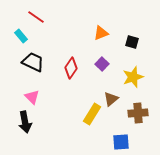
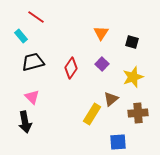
orange triangle: rotated 35 degrees counterclockwise
black trapezoid: rotated 40 degrees counterclockwise
blue square: moved 3 px left
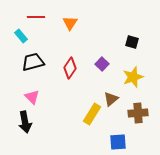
red line: rotated 36 degrees counterclockwise
orange triangle: moved 31 px left, 10 px up
red diamond: moved 1 px left
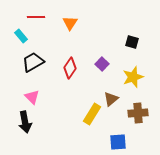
black trapezoid: rotated 15 degrees counterclockwise
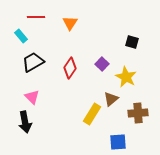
yellow star: moved 7 px left; rotated 25 degrees counterclockwise
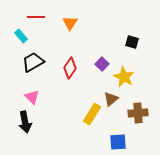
yellow star: moved 2 px left
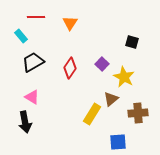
pink triangle: rotated 14 degrees counterclockwise
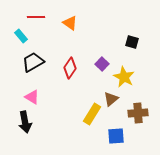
orange triangle: rotated 28 degrees counterclockwise
blue square: moved 2 px left, 6 px up
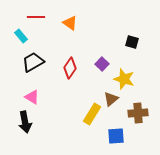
yellow star: moved 2 px down; rotated 10 degrees counterclockwise
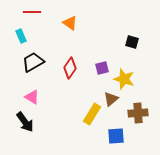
red line: moved 4 px left, 5 px up
cyan rectangle: rotated 16 degrees clockwise
purple square: moved 4 px down; rotated 32 degrees clockwise
black arrow: rotated 25 degrees counterclockwise
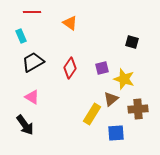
brown cross: moved 4 px up
black arrow: moved 3 px down
blue square: moved 3 px up
